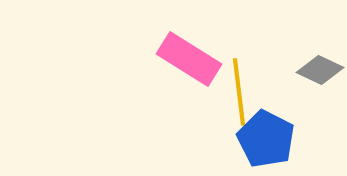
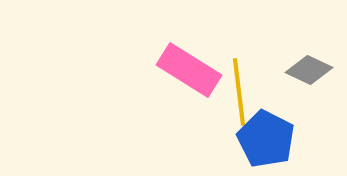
pink rectangle: moved 11 px down
gray diamond: moved 11 px left
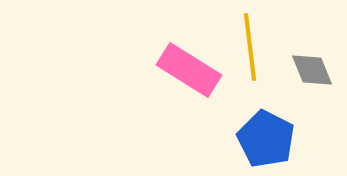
gray diamond: moved 3 px right; rotated 42 degrees clockwise
yellow line: moved 11 px right, 45 px up
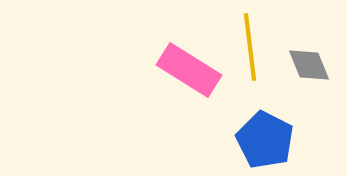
gray diamond: moved 3 px left, 5 px up
blue pentagon: moved 1 px left, 1 px down
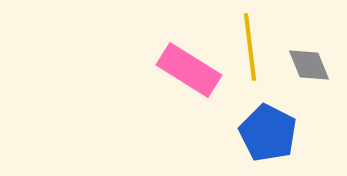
blue pentagon: moved 3 px right, 7 px up
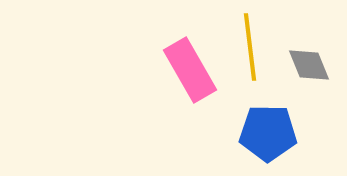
pink rectangle: moved 1 px right; rotated 28 degrees clockwise
blue pentagon: rotated 26 degrees counterclockwise
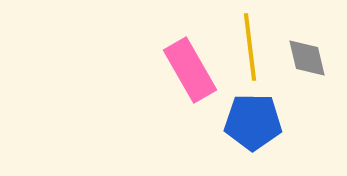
gray diamond: moved 2 px left, 7 px up; rotated 9 degrees clockwise
blue pentagon: moved 15 px left, 11 px up
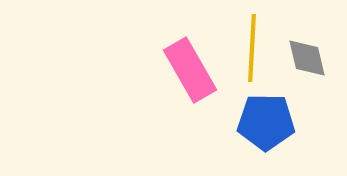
yellow line: moved 2 px right, 1 px down; rotated 10 degrees clockwise
blue pentagon: moved 13 px right
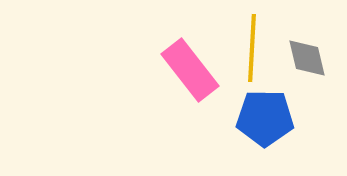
pink rectangle: rotated 8 degrees counterclockwise
blue pentagon: moved 1 px left, 4 px up
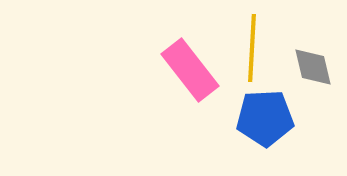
gray diamond: moved 6 px right, 9 px down
blue pentagon: rotated 4 degrees counterclockwise
